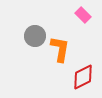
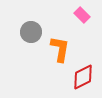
pink rectangle: moved 1 px left
gray circle: moved 4 px left, 4 px up
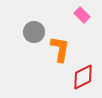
gray circle: moved 3 px right
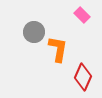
orange L-shape: moved 2 px left
red diamond: rotated 40 degrees counterclockwise
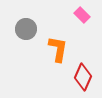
gray circle: moved 8 px left, 3 px up
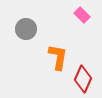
orange L-shape: moved 8 px down
red diamond: moved 2 px down
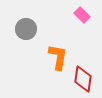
red diamond: rotated 16 degrees counterclockwise
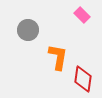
gray circle: moved 2 px right, 1 px down
